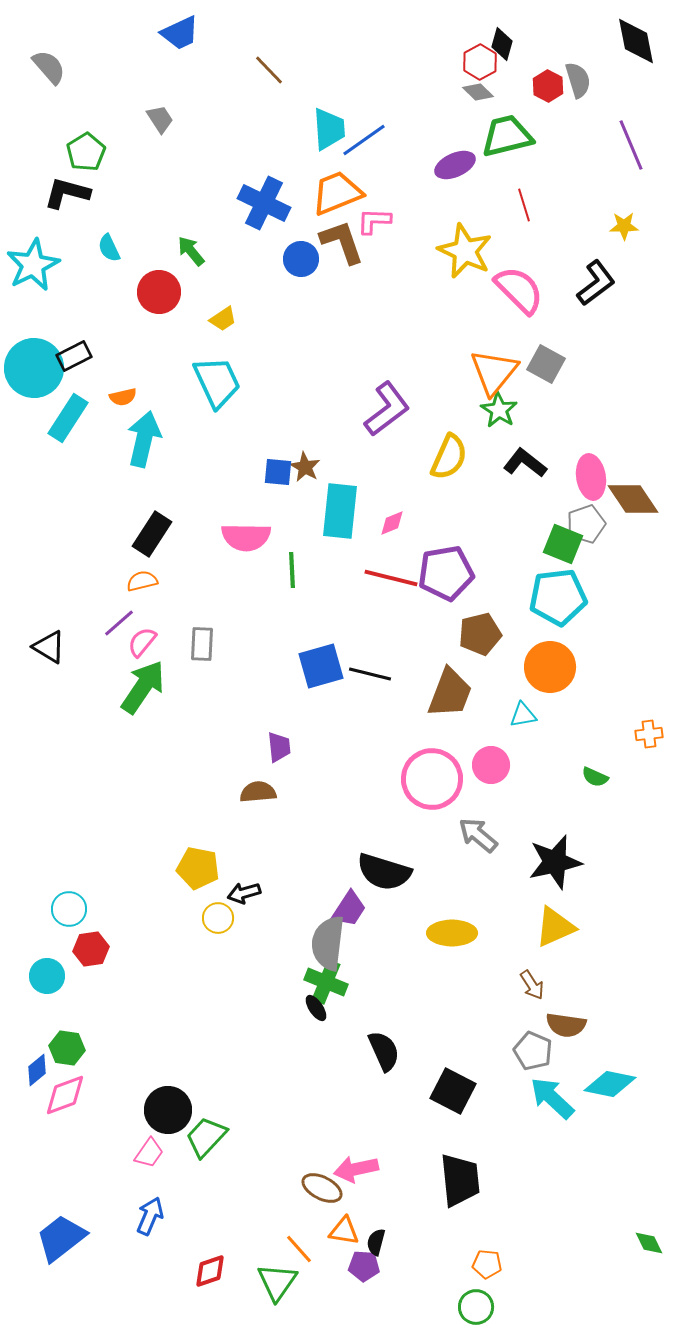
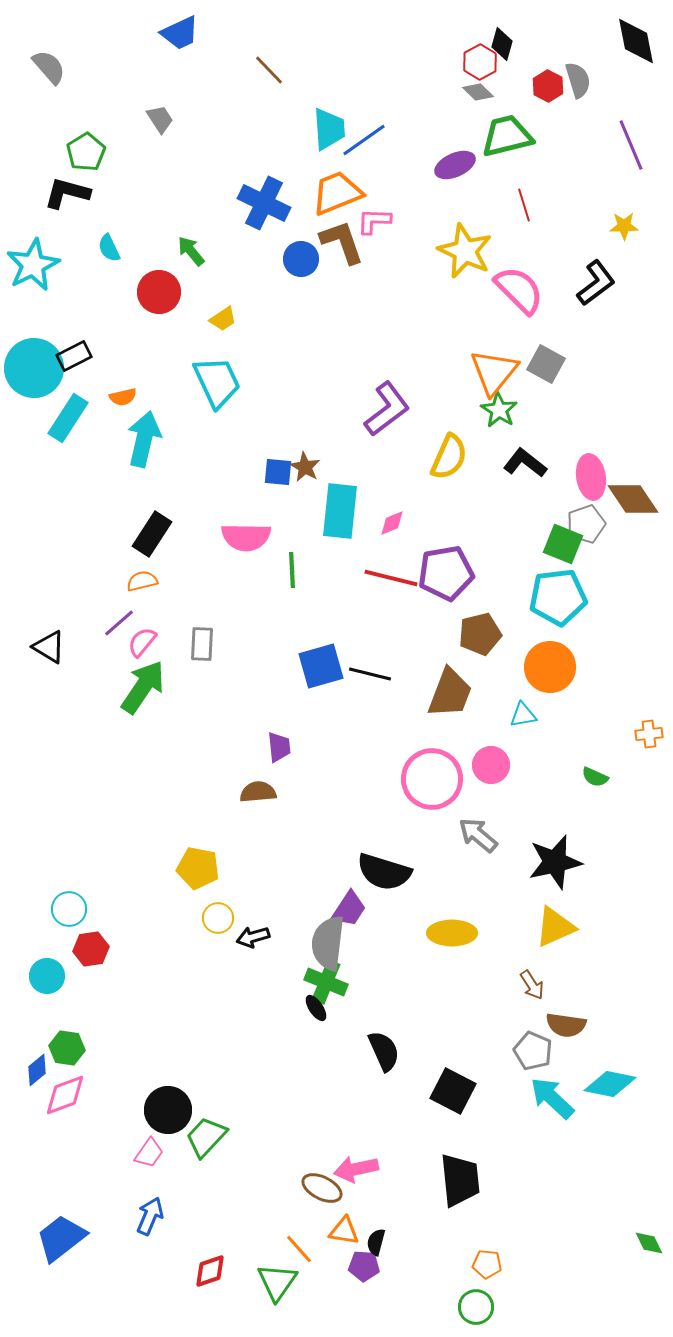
black arrow at (244, 893): moved 9 px right, 44 px down
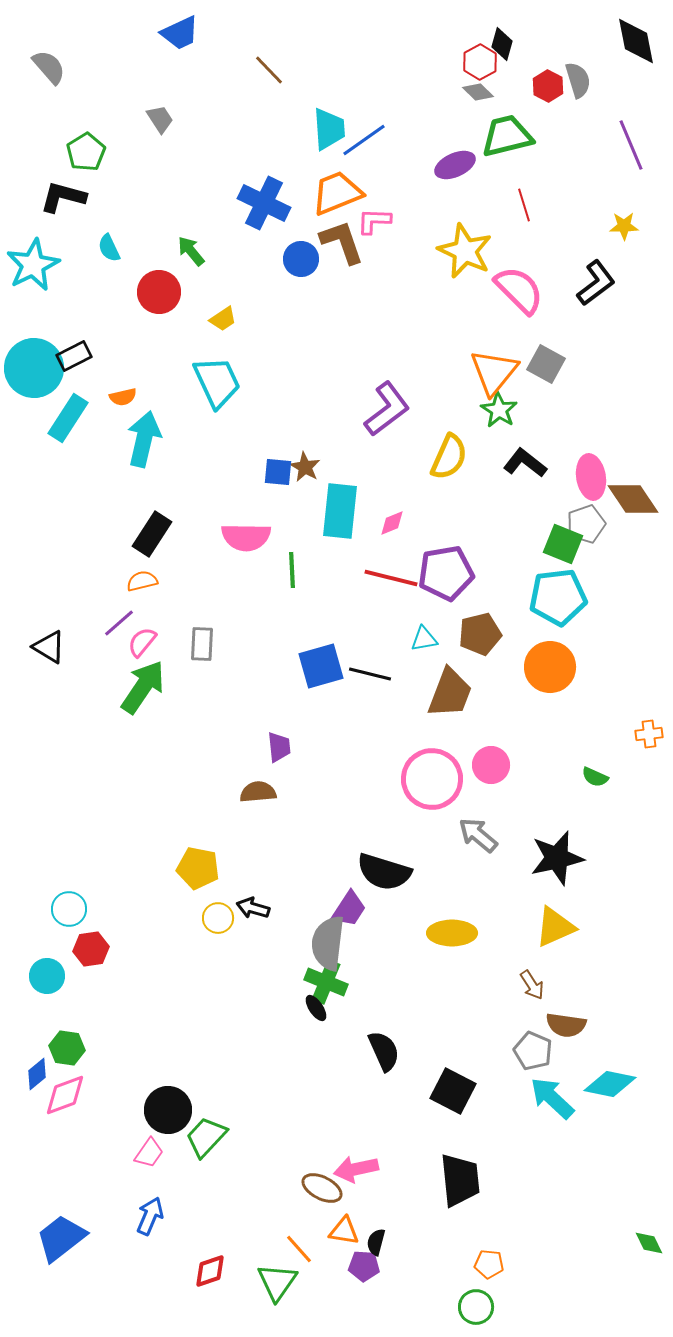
black L-shape at (67, 193): moved 4 px left, 4 px down
cyan triangle at (523, 715): moved 99 px left, 76 px up
black star at (555, 862): moved 2 px right, 4 px up
black arrow at (253, 937): moved 29 px up; rotated 32 degrees clockwise
blue diamond at (37, 1070): moved 4 px down
orange pentagon at (487, 1264): moved 2 px right
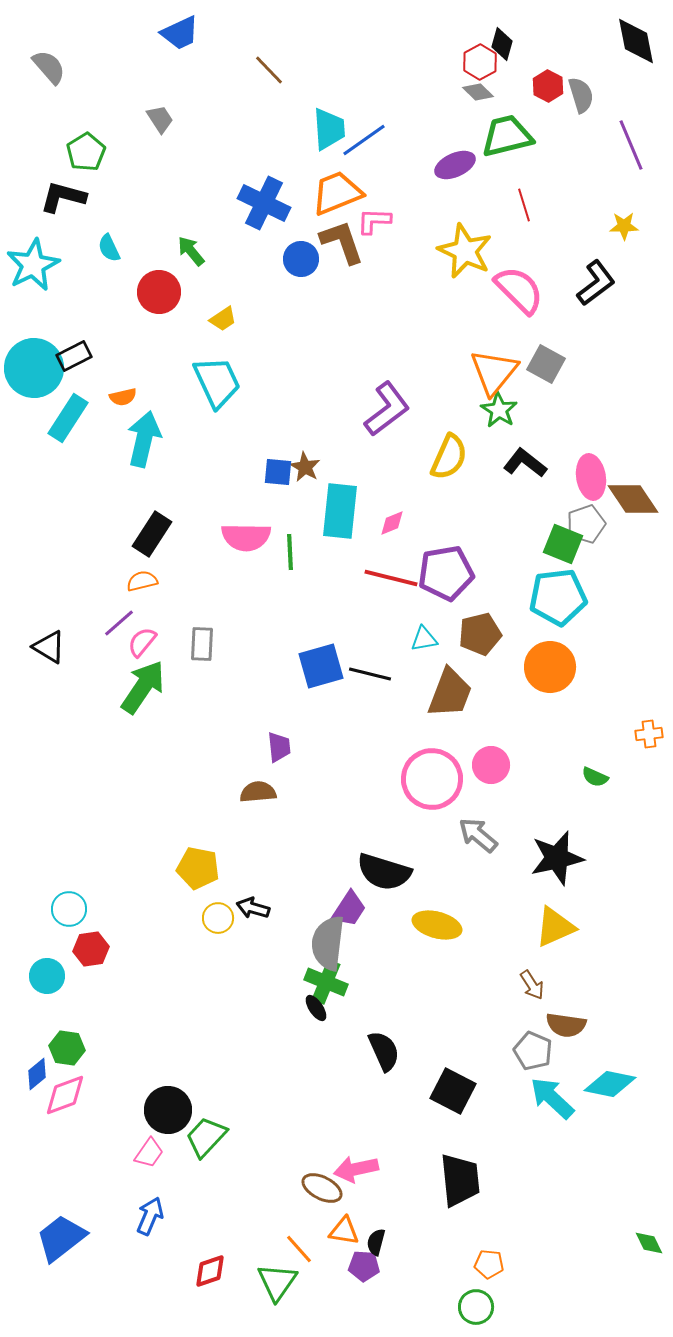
gray semicircle at (578, 80): moved 3 px right, 15 px down
green line at (292, 570): moved 2 px left, 18 px up
yellow ellipse at (452, 933): moved 15 px left, 8 px up; rotated 15 degrees clockwise
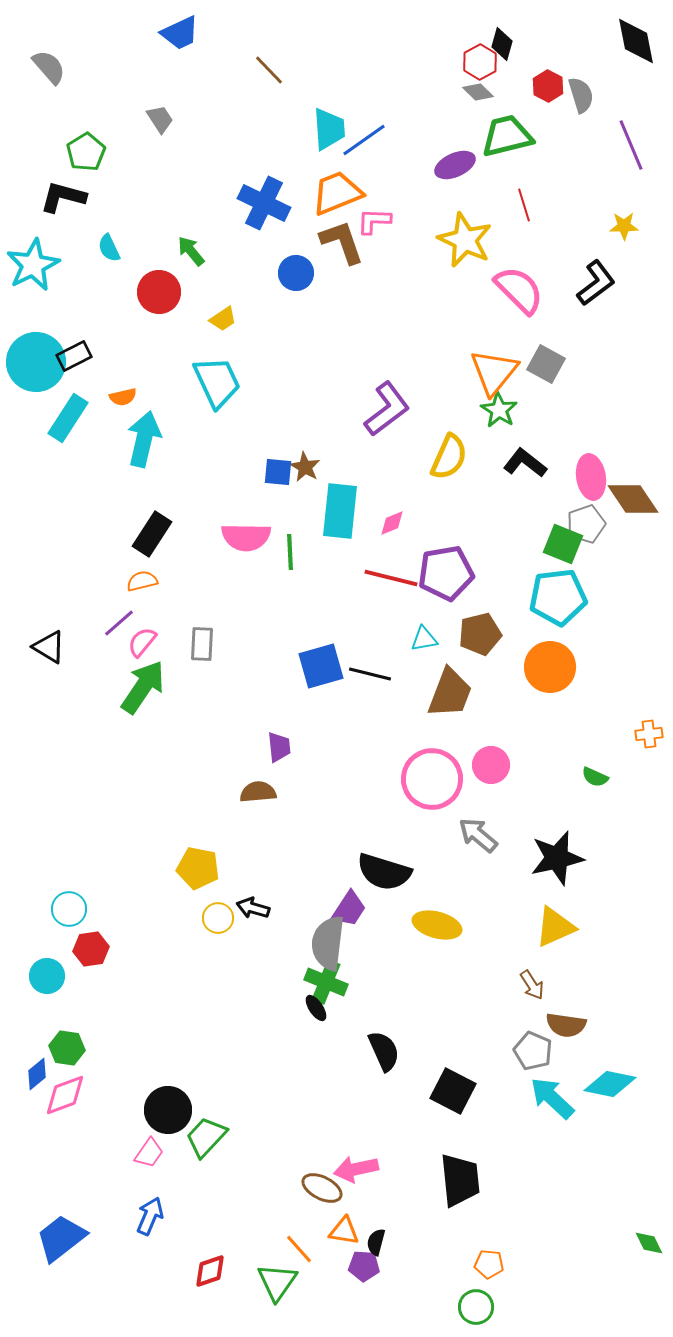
yellow star at (465, 251): moved 11 px up
blue circle at (301, 259): moved 5 px left, 14 px down
cyan circle at (34, 368): moved 2 px right, 6 px up
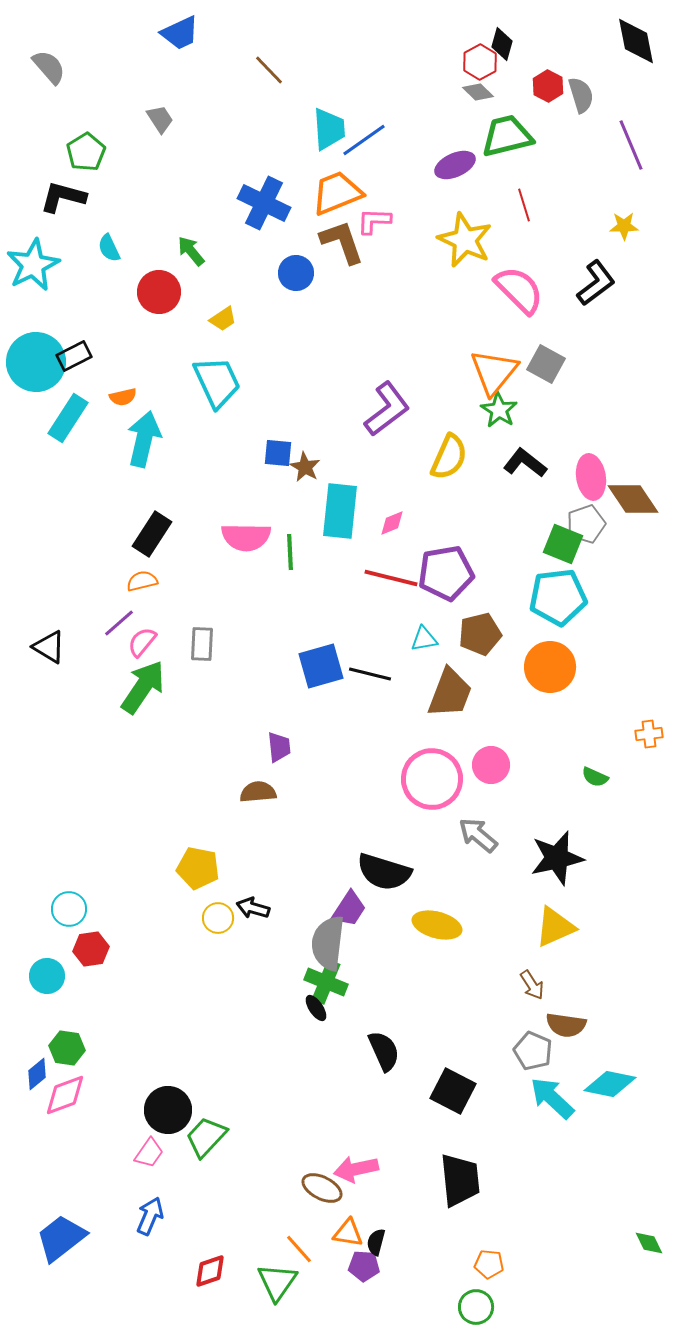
blue square at (278, 472): moved 19 px up
orange triangle at (344, 1231): moved 4 px right, 2 px down
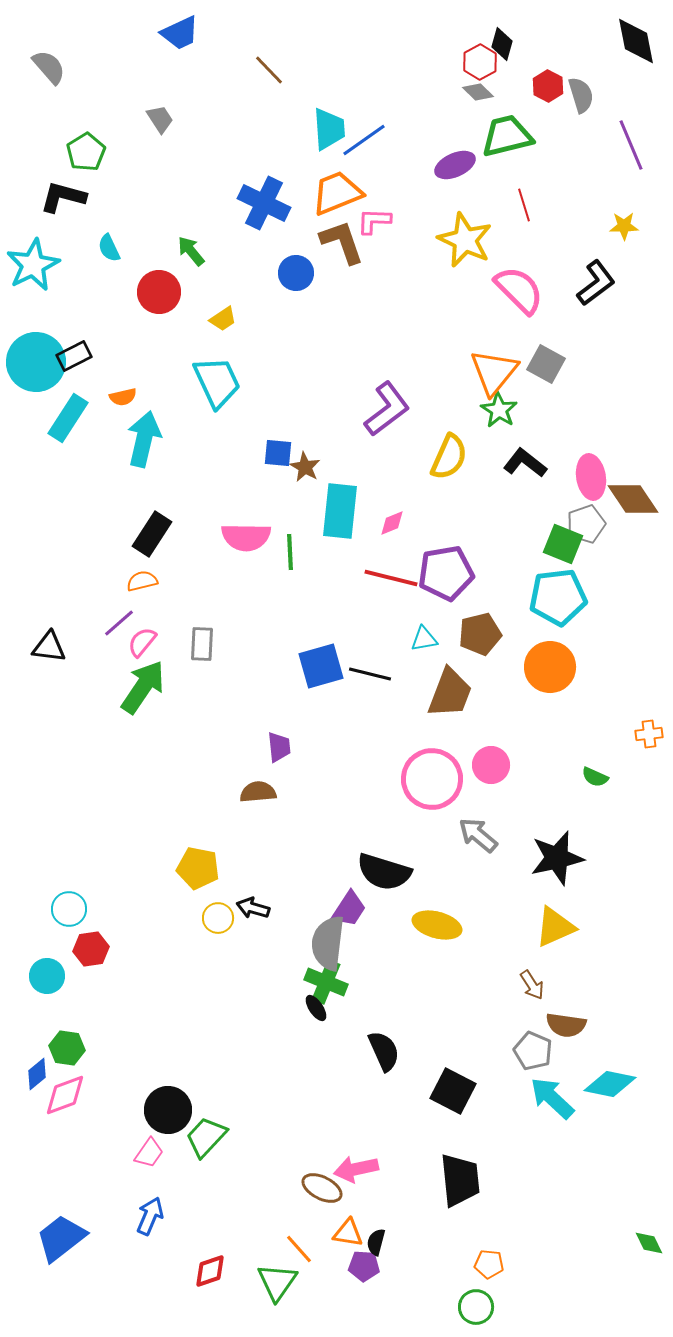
black triangle at (49, 647): rotated 24 degrees counterclockwise
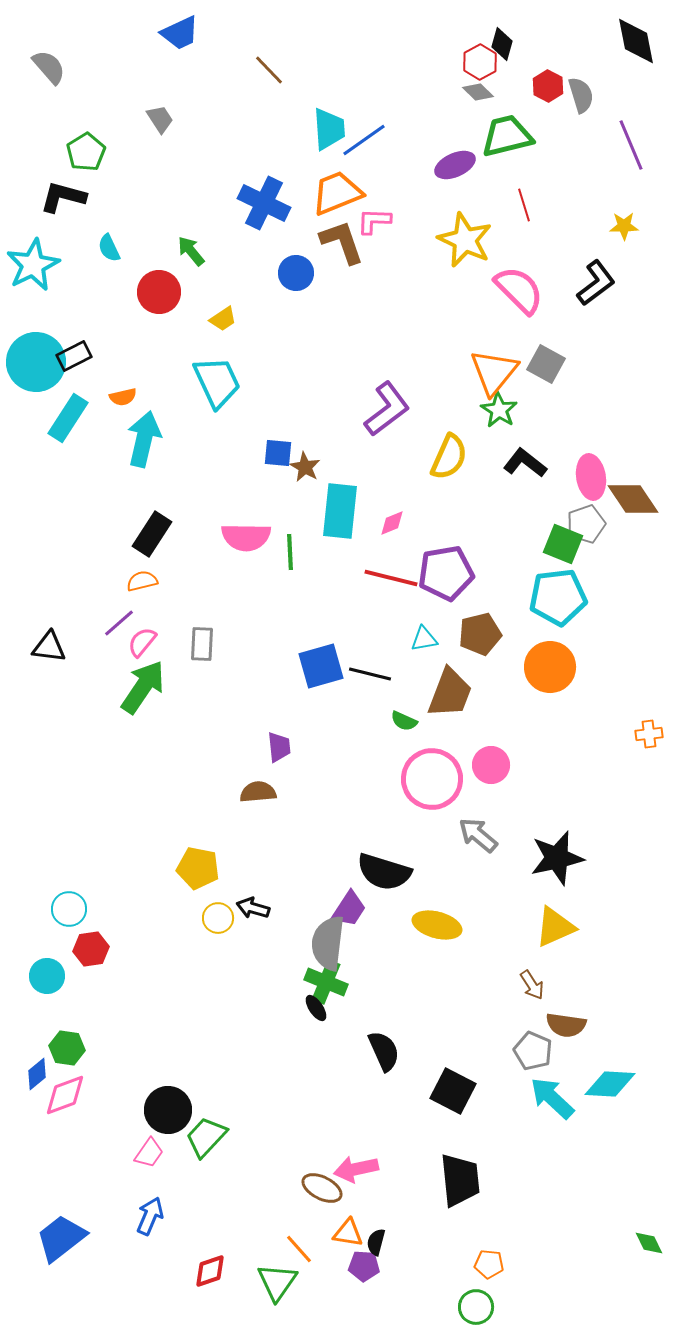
green semicircle at (595, 777): moved 191 px left, 56 px up
cyan diamond at (610, 1084): rotated 9 degrees counterclockwise
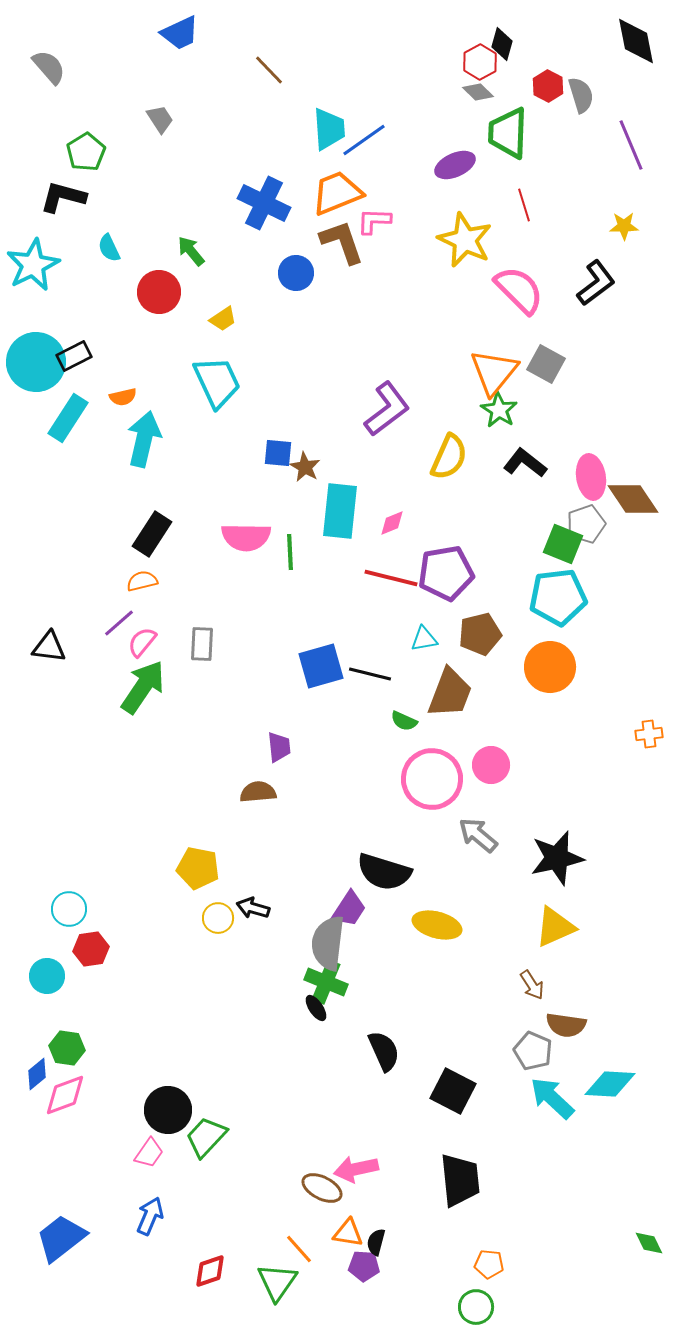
green trapezoid at (507, 136): moved 1 px right, 3 px up; rotated 74 degrees counterclockwise
